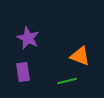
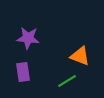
purple star: rotated 20 degrees counterclockwise
green line: rotated 18 degrees counterclockwise
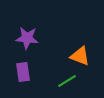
purple star: moved 1 px left
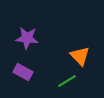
orange triangle: rotated 25 degrees clockwise
purple rectangle: rotated 54 degrees counterclockwise
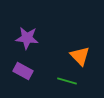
purple rectangle: moved 1 px up
green line: rotated 48 degrees clockwise
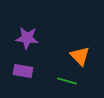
purple rectangle: rotated 18 degrees counterclockwise
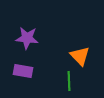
green line: moved 2 px right; rotated 72 degrees clockwise
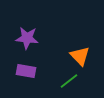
purple rectangle: moved 3 px right
green line: rotated 54 degrees clockwise
